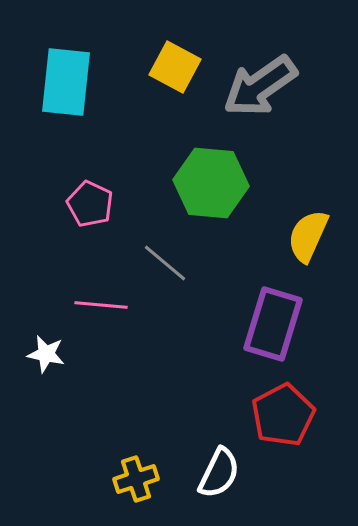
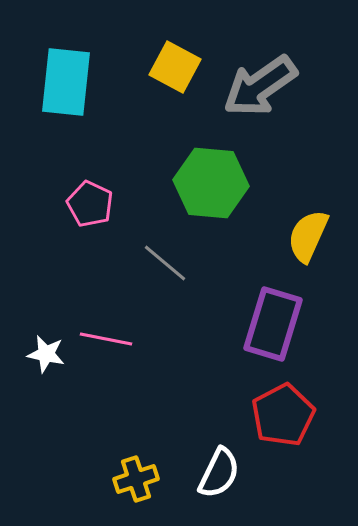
pink line: moved 5 px right, 34 px down; rotated 6 degrees clockwise
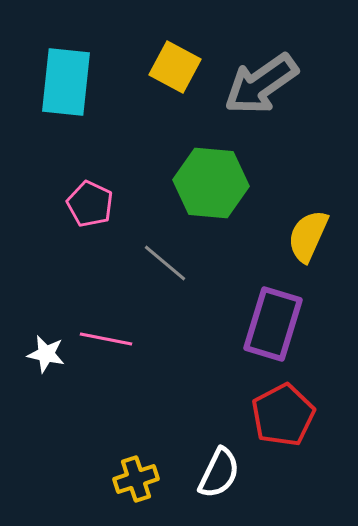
gray arrow: moved 1 px right, 2 px up
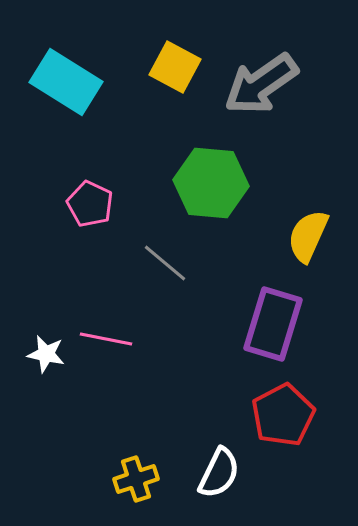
cyan rectangle: rotated 64 degrees counterclockwise
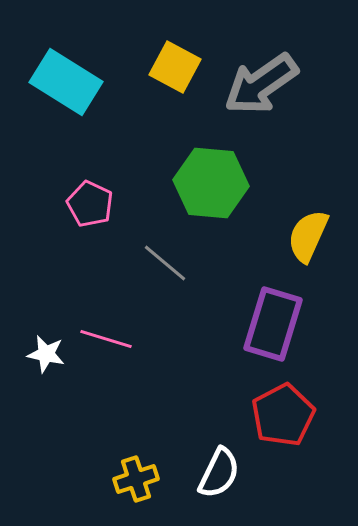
pink line: rotated 6 degrees clockwise
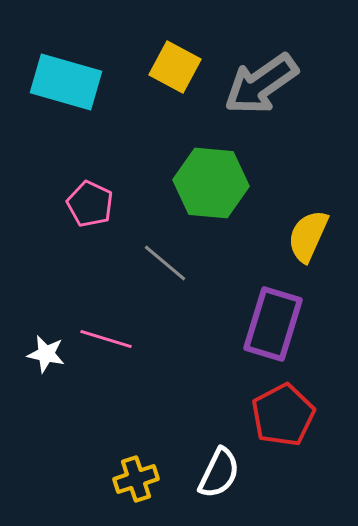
cyan rectangle: rotated 16 degrees counterclockwise
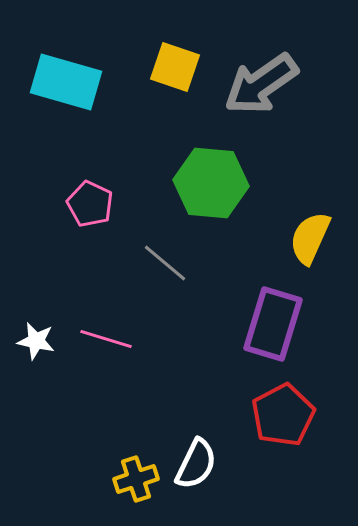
yellow square: rotated 9 degrees counterclockwise
yellow semicircle: moved 2 px right, 2 px down
white star: moved 10 px left, 13 px up
white semicircle: moved 23 px left, 9 px up
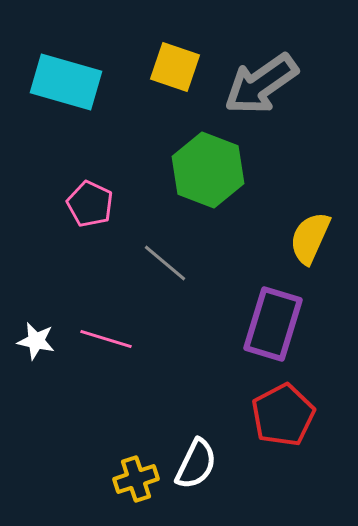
green hexagon: moved 3 px left, 13 px up; rotated 16 degrees clockwise
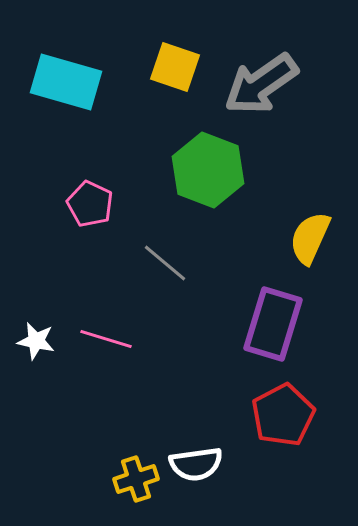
white semicircle: rotated 56 degrees clockwise
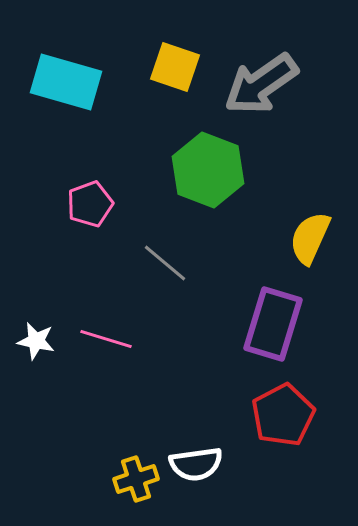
pink pentagon: rotated 27 degrees clockwise
